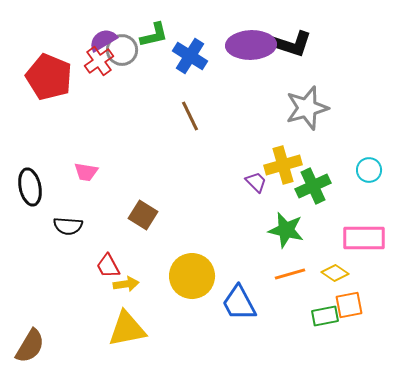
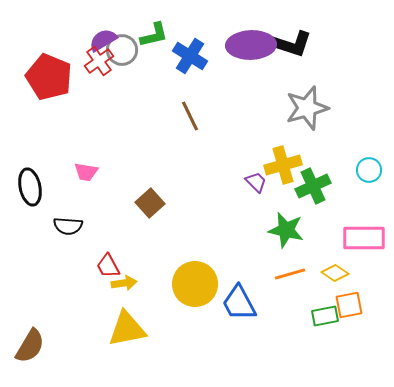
brown square: moved 7 px right, 12 px up; rotated 16 degrees clockwise
yellow circle: moved 3 px right, 8 px down
yellow arrow: moved 2 px left, 1 px up
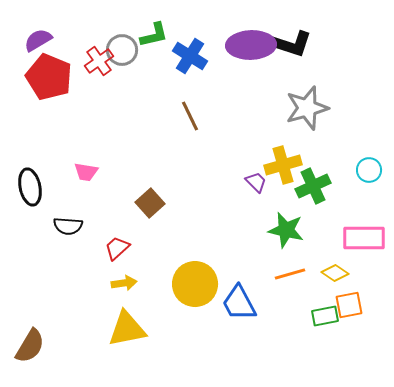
purple semicircle: moved 65 px left
red trapezoid: moved 9 px right, 18 px up; rotated 76 degrees clockwise
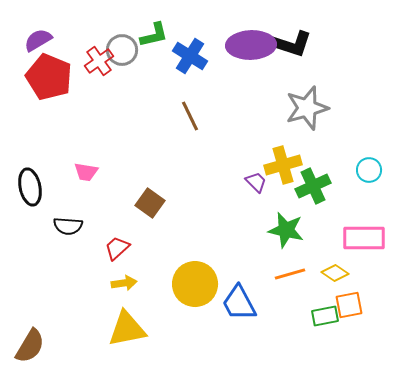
brown square: rotated 12 degrees counterclockwise
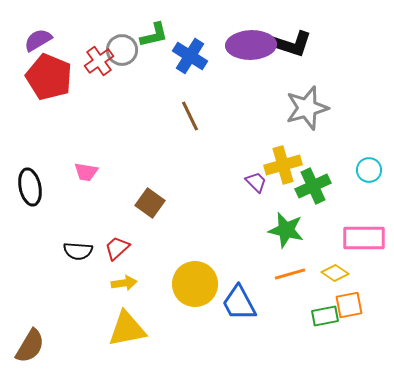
black semicircle: moved 10 px right, 25 px down
